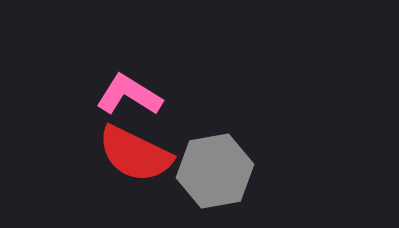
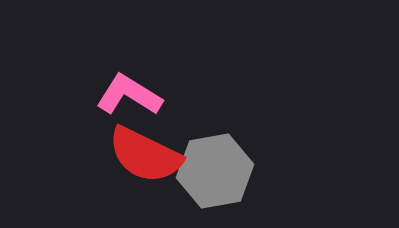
red semicircle: moved 10 px right, 1 px down
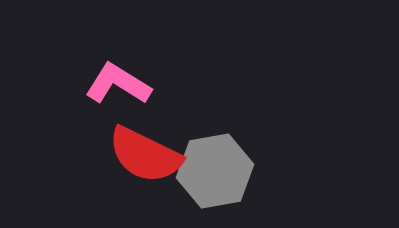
pink L-shape: moved 11 px left, 11 px up
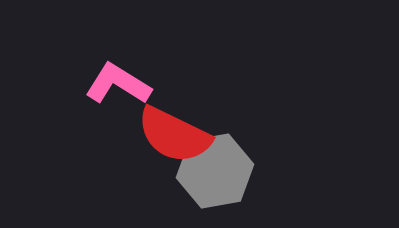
red semicircle: moved 29 px right, 20 px up
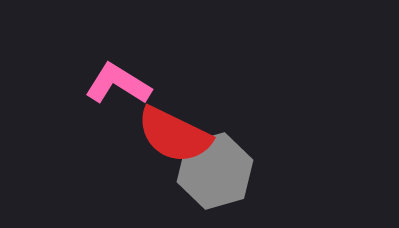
gray hexagon: rotated 6 degrees counterclockwise
